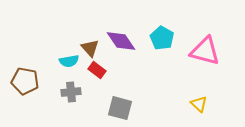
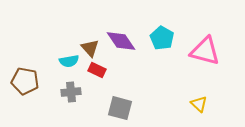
red rectangle: rotated 12 degrees counterclockwise
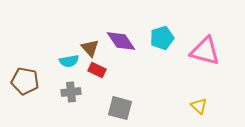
cyan pentagon: rotated 25 degrees clockwise
yellow triangle: moved 2 px down
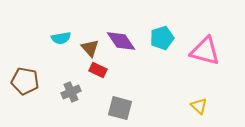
cyan semicircle: moved 8 px left, 23 px up
red rectangle: moved 1 px right
gray cross: rotated 18 degrees counterclockwise
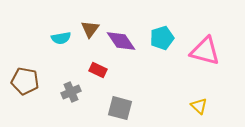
brown triangle: moved 19 px up; rotated 18 degrees clockwise
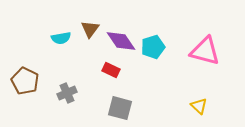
cyan pentagon: moved 9 px left, 9 px down
red rectangle: moved 13 px right
brown pentagon: rotated 16 degrees clockwise
gray cross: moved 4 px left, 1 px down
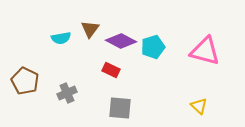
purple diamond: rotated 28 degrees counterclockwise
gray square: rotated 10 degrees counterclockwise
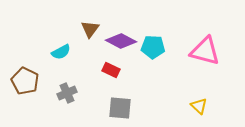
cyan semicircle: moved 14 px down; rotated 18 degrees counterclockwise
cyan pentagon: rotated 20 degrees clockwise
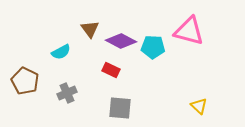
brown triangle: rotated 12 degrees counterclockwise
pink triangle: moved 16 px left, 20 px up
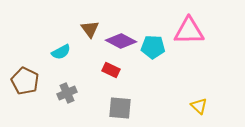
pink triangle: rotated 16 degrees counterclockwise
